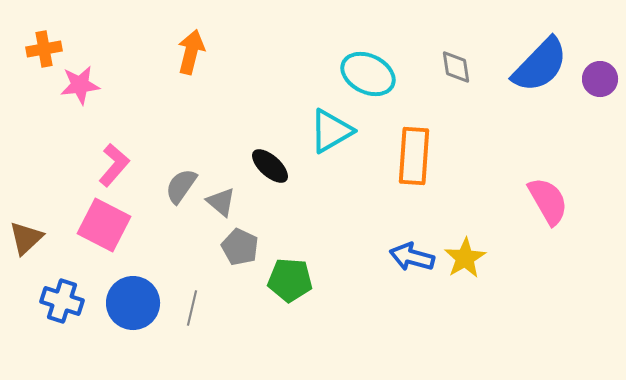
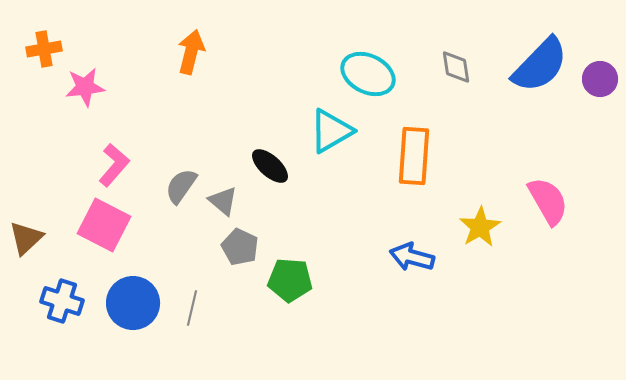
pink star: moved 5 px right, 2 px down
gray triangle: moved 2 px right, 1 px up
yellow star: moved 15 px right, 31 px up
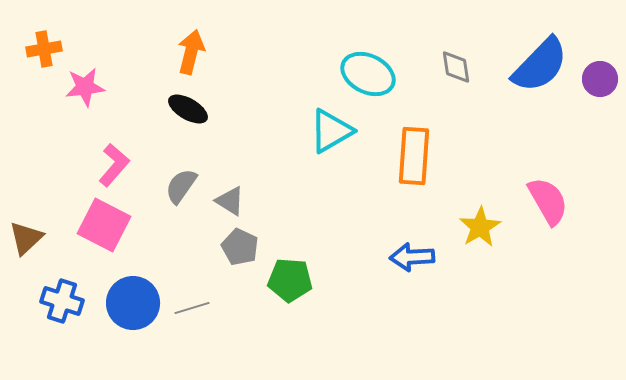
black ellipse: moved 82 px left, 57 px up; rotated 12 degrees counterclockwise
gray triangle: moved 7 px right; rotated 8 degrees counterclockwise
blue arrow: rotated 18 degrees counterclockwise
gray line: rotated 60 degrees clockwise
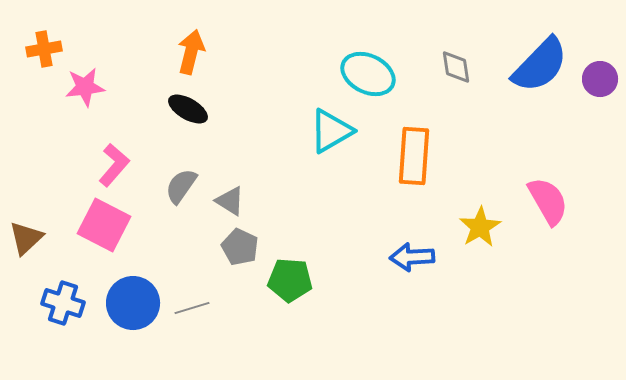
blue cross: moved 1 px right, 2 px down
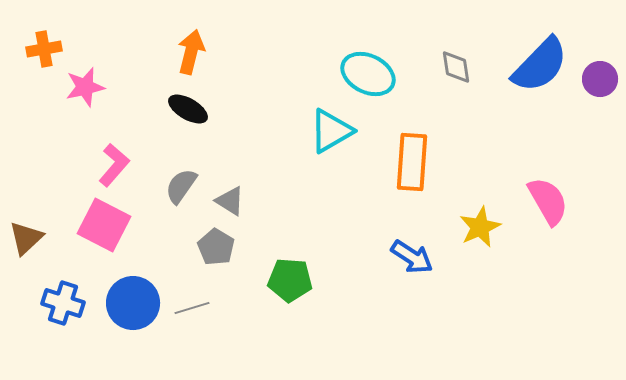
pink star: rotated 6 degrees counterclockwise
orange rectangle: moved 2 px left, 6 px down
yellow star: rotated 6 degrees clockwise
gray pentagon: moved 24 px left; rotated 6 degrees clockwise
blue arrow: rotated 144 degrees counterclockwise
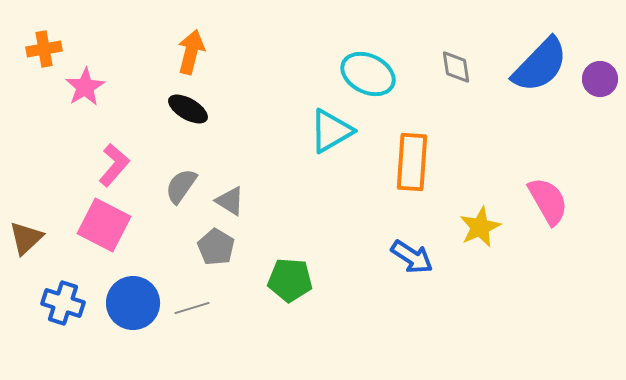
pink star: rotated 18 degrees counterclockwise
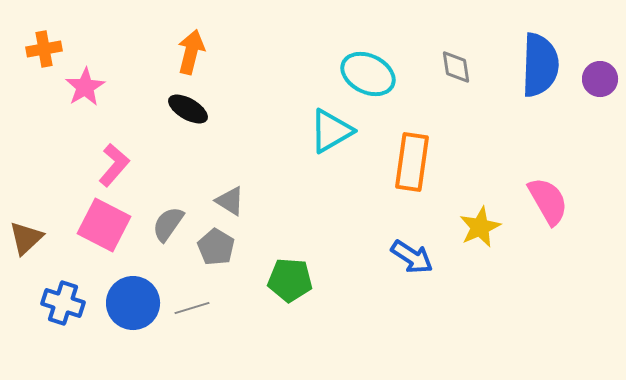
blue semicircle: rotated 42 degrees counterclockwise
orange rectangle: rotated 4 degrees clockwise
gray semicircle: moved 13 px left, 38 px down
